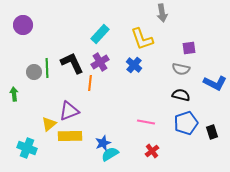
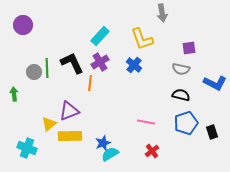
cyan rectangle: moved 2 px down
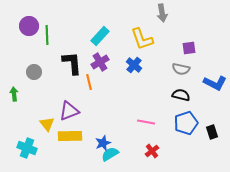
purple circle: moved 6 px right, 1 px down
black L-shape: rotated 20 degrees clockwise
green line: moved 33 px up
orange line: moved 1 px left, 1 px up; rotated 21 degrees counterclockwise
yellow triangle: moved 2 px left; rotated 28 degrees counterclockwise
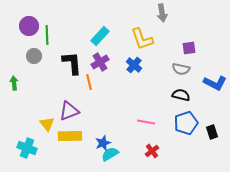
gray circle: moved 16 px up
green arrow: moved 11 px up
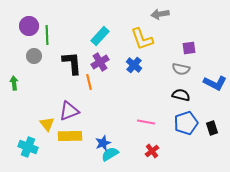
gray arrow: moved 2 px left, 1 px down; rotated 90 degrees clockwise
black rectangle: moved 4 px up
cyan cross: moved 1 px right, 1 px up
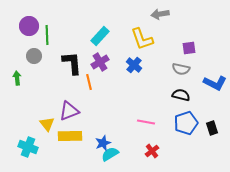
green arrow: moved 3 px right, 5 px up
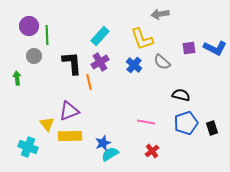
gray semicircle: moved 19 px left, 7 px up; rotated 30 degrees clockwise
blue L-shape: moved 35 px up
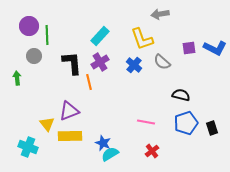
blue star: rotated 28 degrees counterclockwise
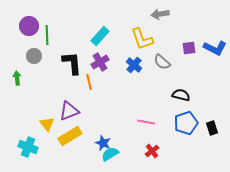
yellow rectangle: rotated 30 degrees counterclockwise
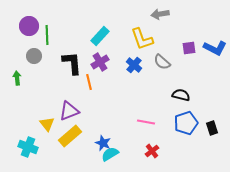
yellow rectangle: rotated 10 degrees counterclockwise
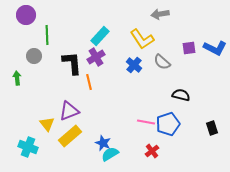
purple circle: moved 3 px left, 11 px up
yellow L-shape: rotated 15 degrees counterclockwise
purple cross: moved 4 px left, 5 px up
blue pentagon: moved 18 px left, 1 px down
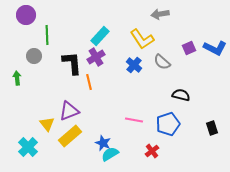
purple square: rotated 16 degrees counterclockwise
pink line: moved 12 px left, 2 px up
cyan cross: rotated 24 degrees clockwise
